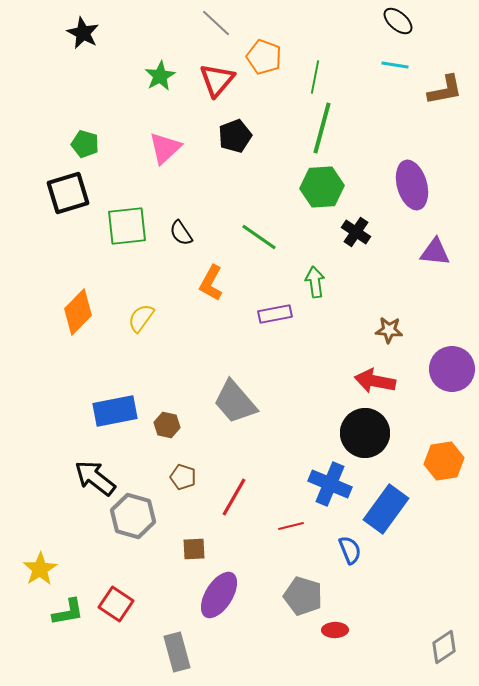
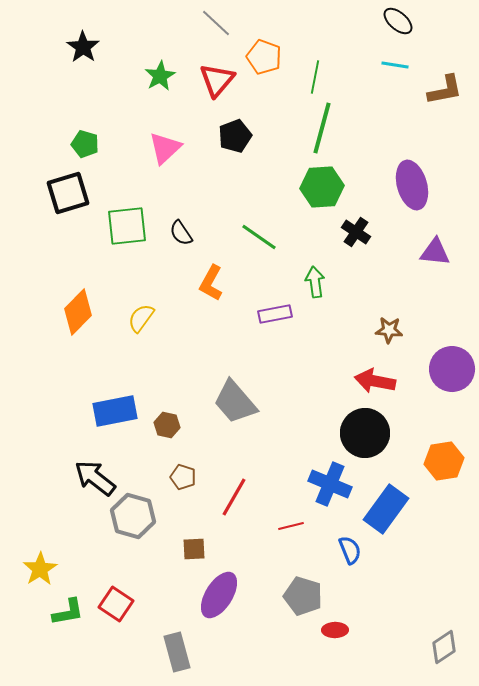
black star at (83, 33): moved 14 px down; rotated 8 degrees clockwise
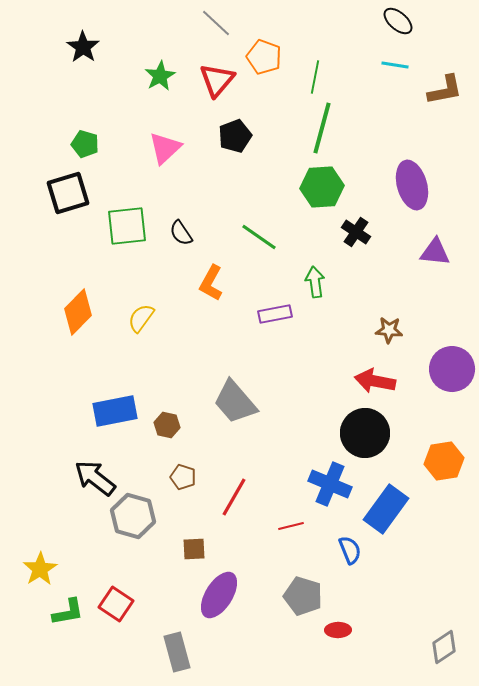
red ellipse at (335, 630): moved 3 px right
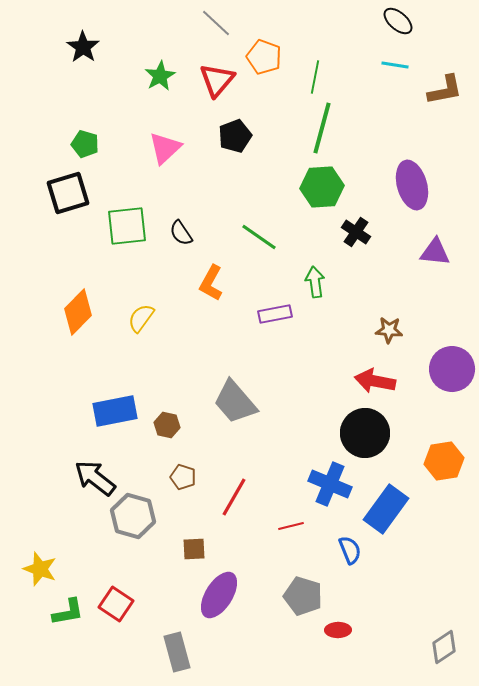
yellow star at (40, 569): rotated 20 degrees counterclockwise
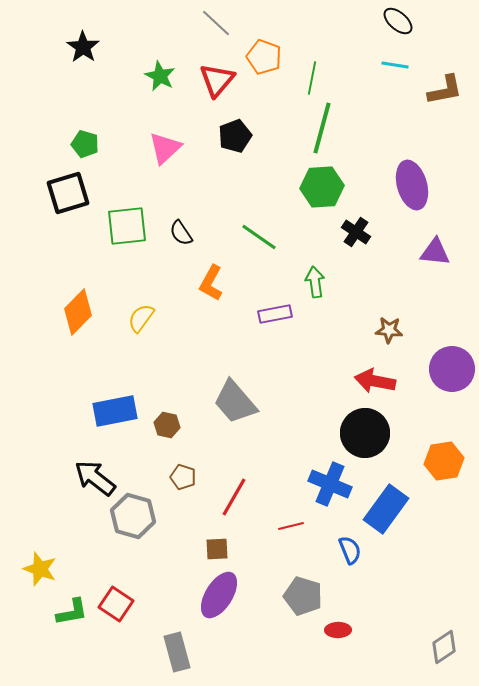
green star at (160, 76): rotated 16 degrees counterclockwise
green line at (315, 77): moved 3 px left, 1 px down
brown square at (194, 549): moved 23 px right
green L-shape at (68, 612): moved 4 px right
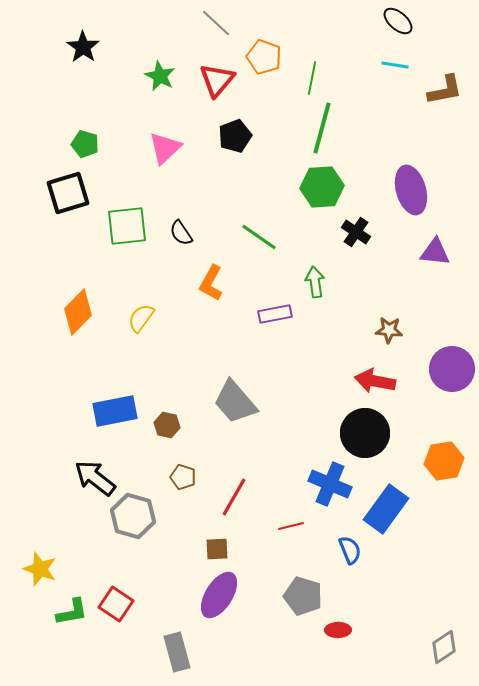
purple ellipse at (412, 185): moved 1 px left, 5 px down
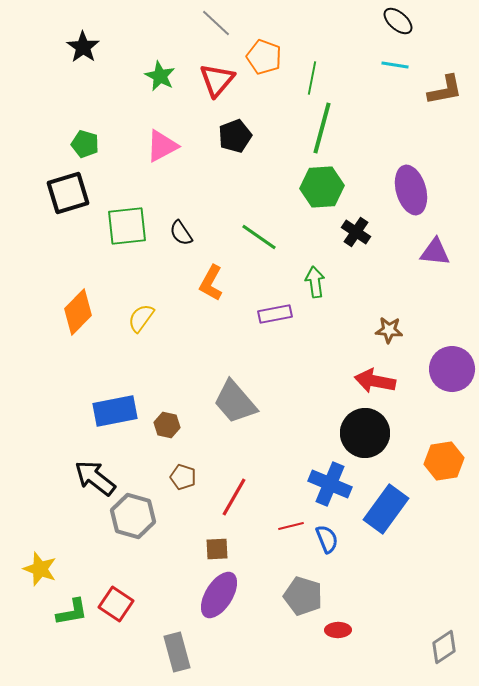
pink triangle at (165, 148): moved 3 px left, 2 px up; rotated 15 degrees clockwise
blue semicircle at (350, 550): moved 23 px left, 11 px up
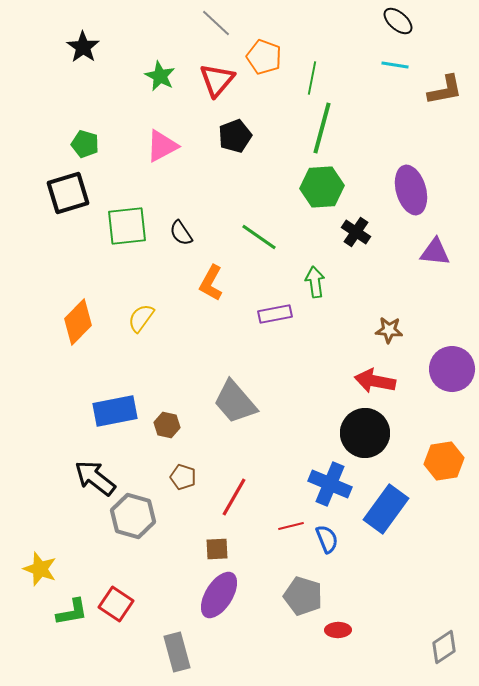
orange diamond at (78, 312): moved 10 px down
